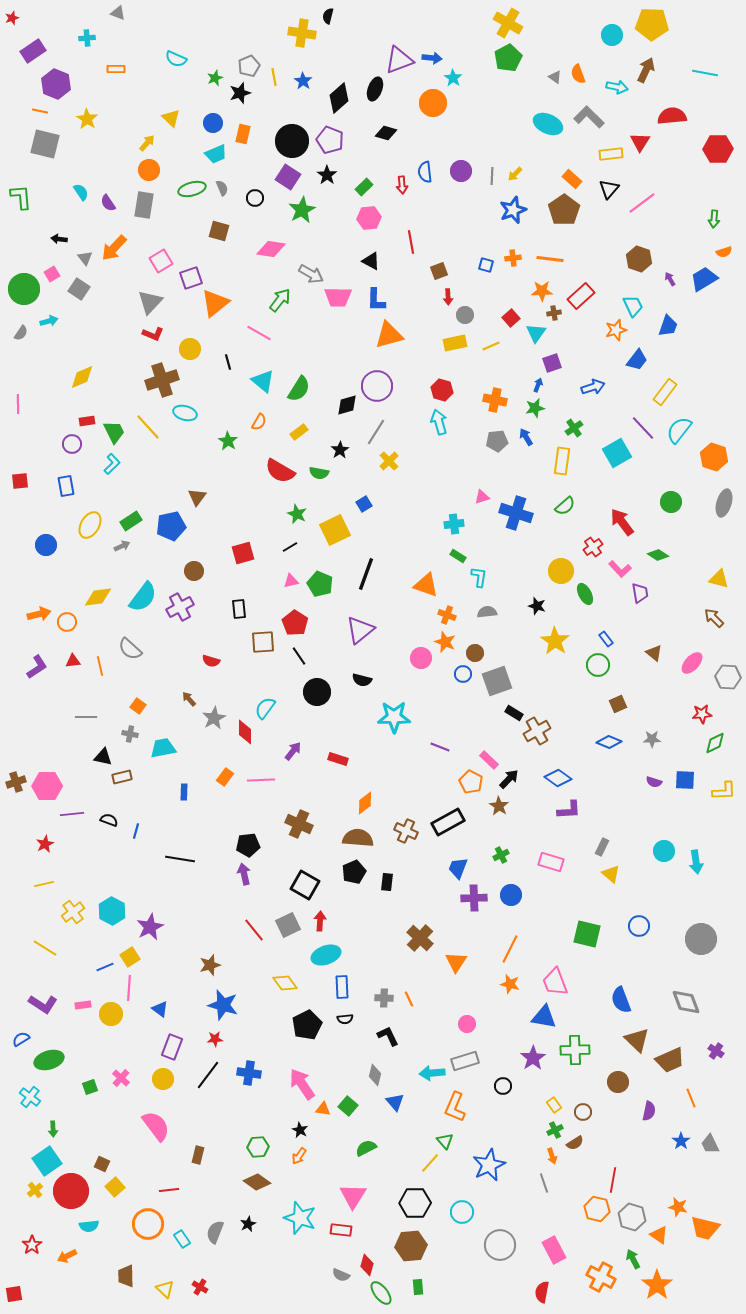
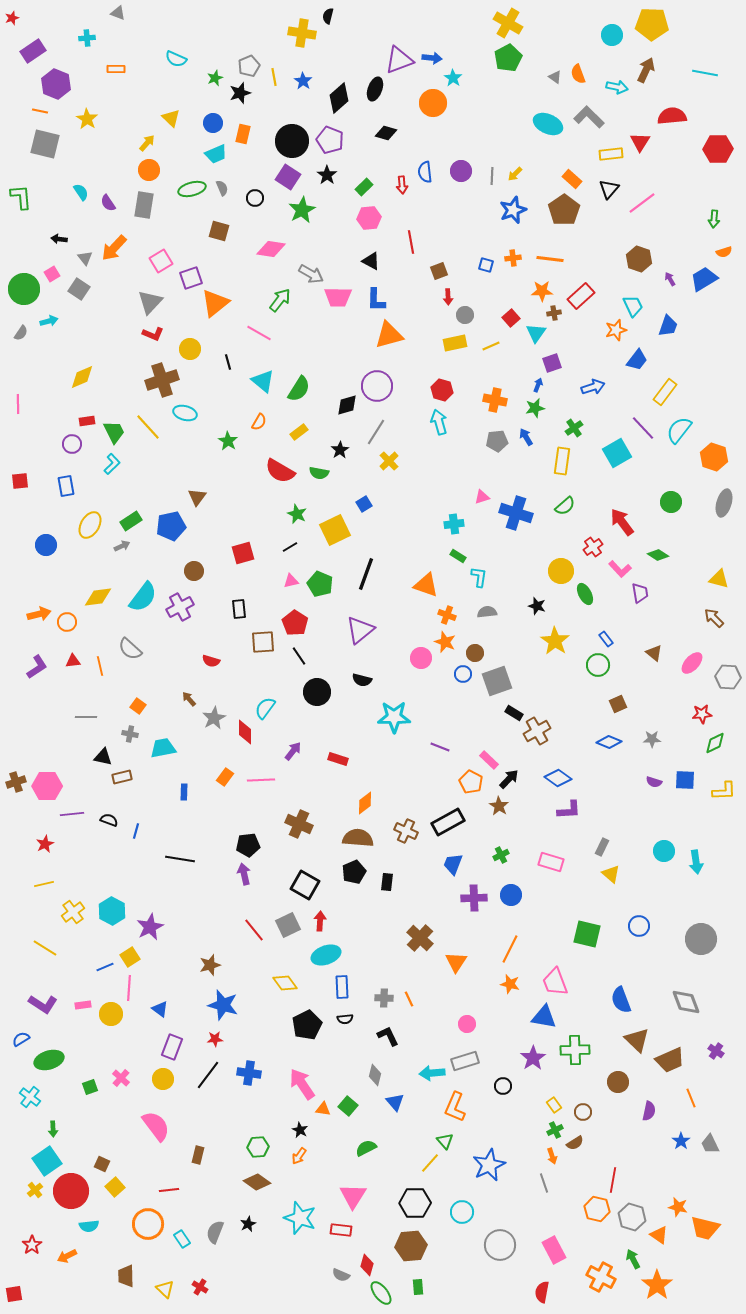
blue trapezoid at (458, 868): moved 5 px left, 4 px up
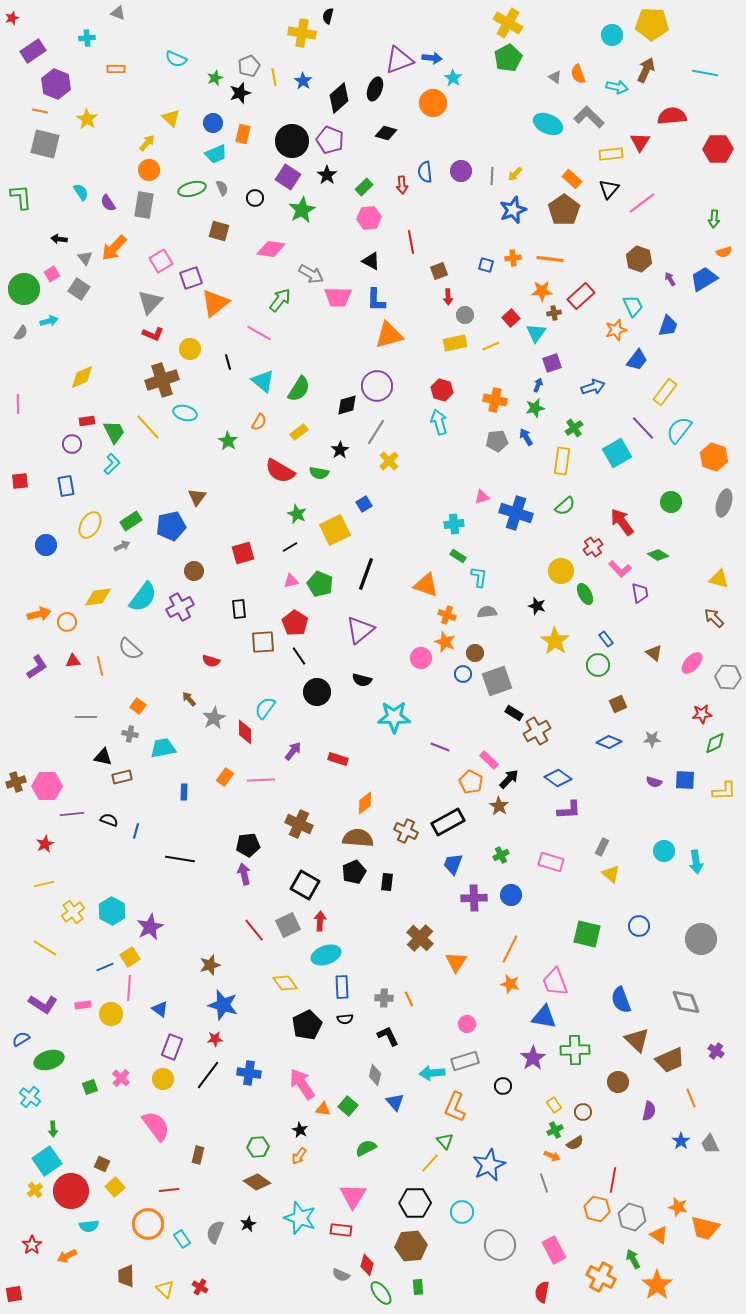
orange arrow at (552, 1156): rotated 49 degrees counterclockwise
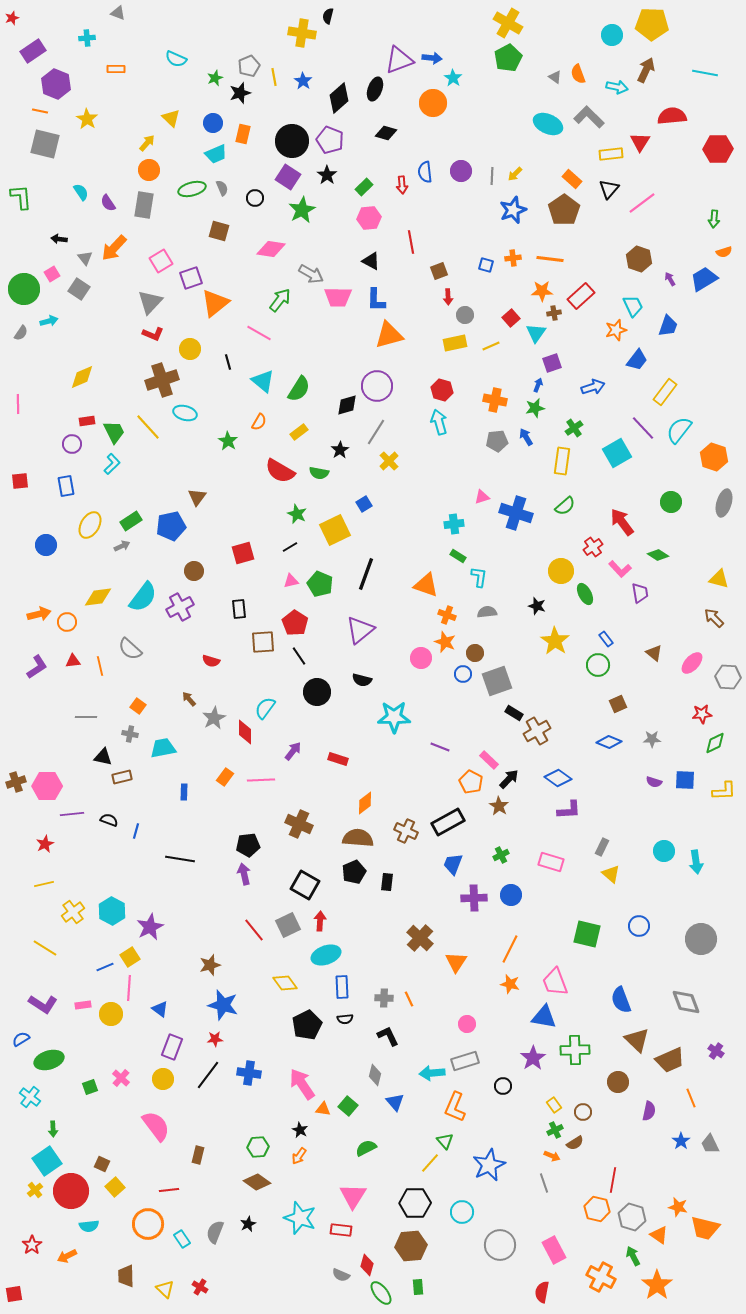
green arrow at (633, 1259): moved 3 px up
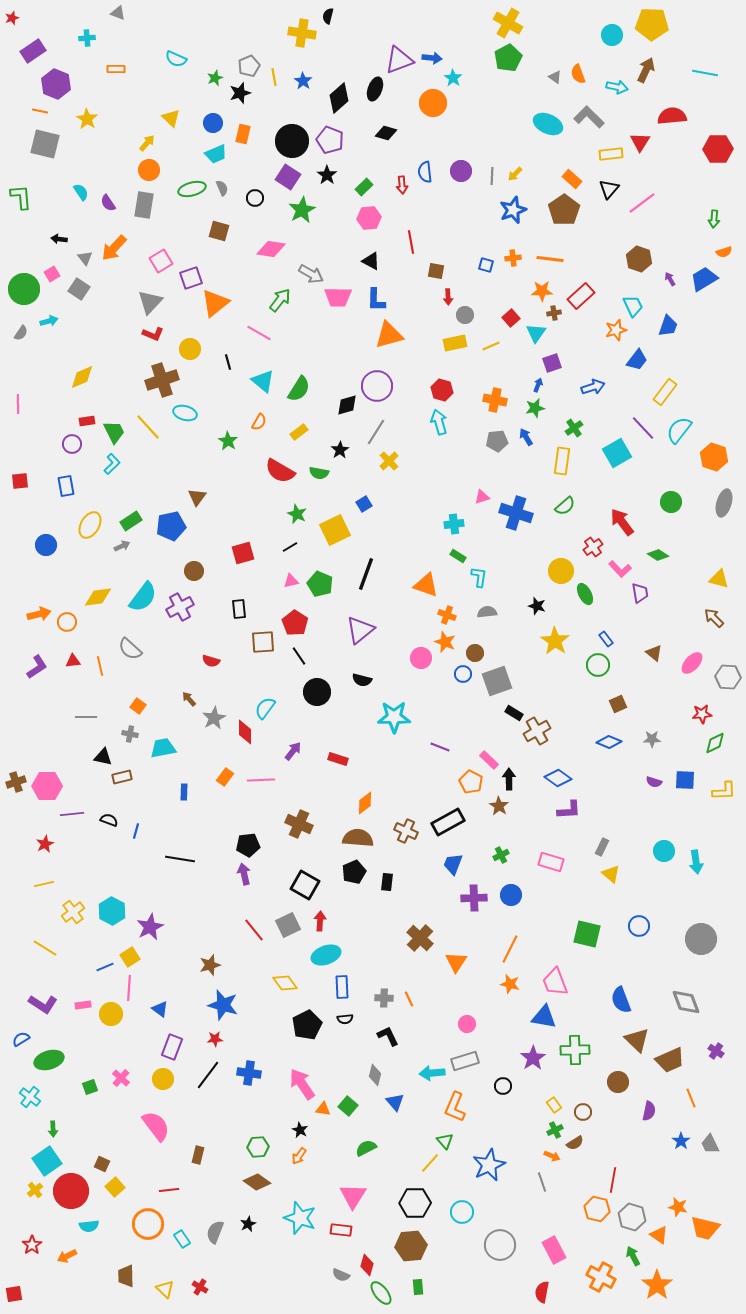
brown square at (439, 271): moved 3 px left; rotated 30 degrees clockwise
black arrow at (509, 779): rotated 45 degrees counterclockwise
gray line at (544, 1183): moved 2 px left, 1 px up
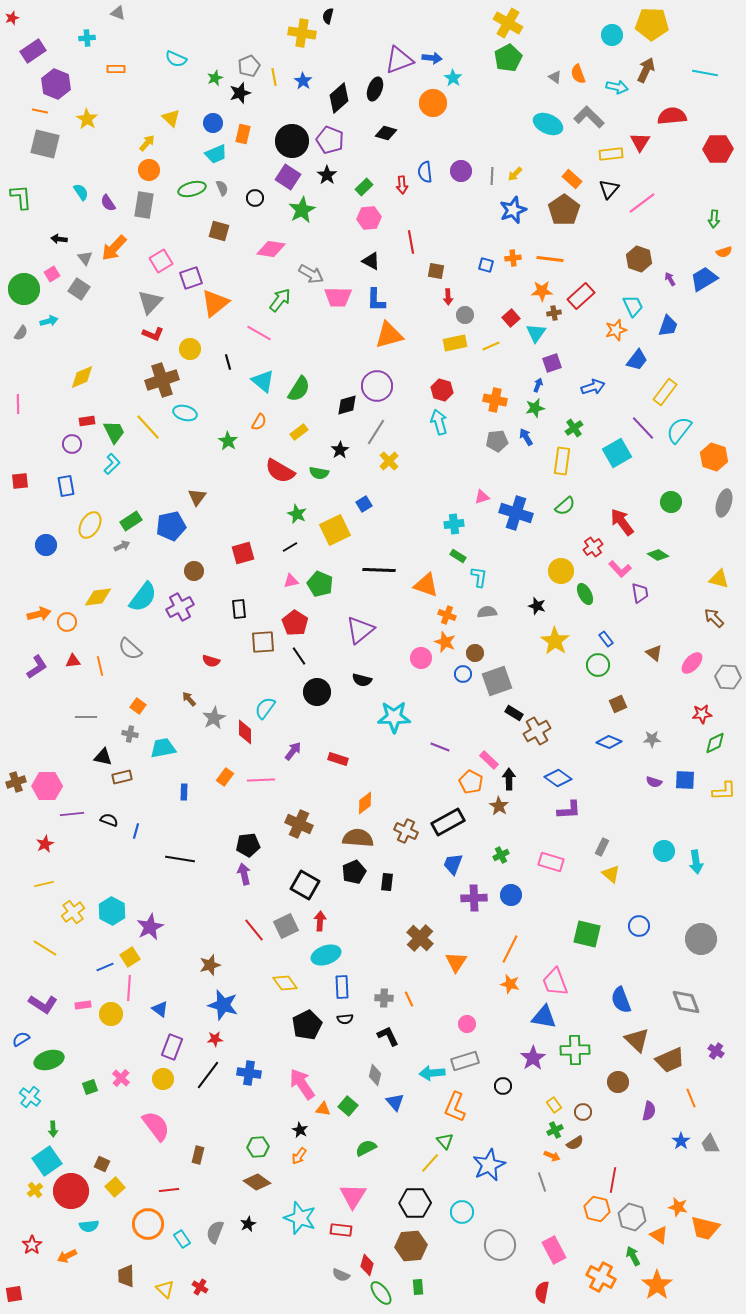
black line at (366, 574): moved 13 px right, 4 px up; rotated 72 degrees clockwise
gray square at (288, 925): moved 2 px left, 1 px down
